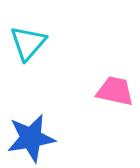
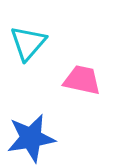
pink trapezoid: moved 33 px left, 11 px up
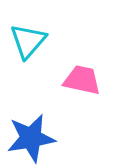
cyan triangle: moved 2 px up
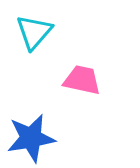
cyan triangle: moved 6 px right, 9 px up
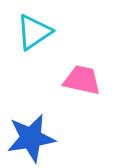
cyan triangle: rotated 15 degrees clockwise
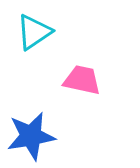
blue star: moved 2 px up
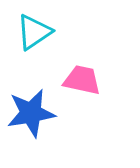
blue star: moved 23 px up
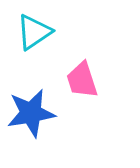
pink trapezoid: rotated 120 degrees counterclockwise
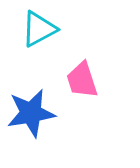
cyan triangle: moved 5 px right, 3 px up; rotated 6 degrees clockwise
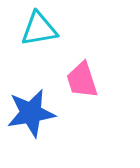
cyan triangle: rotated 18 degrees clockwise
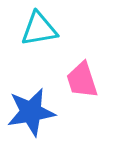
blue star: moved 1 px up
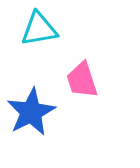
blue star: rotated 18 degrees counterclockwise
